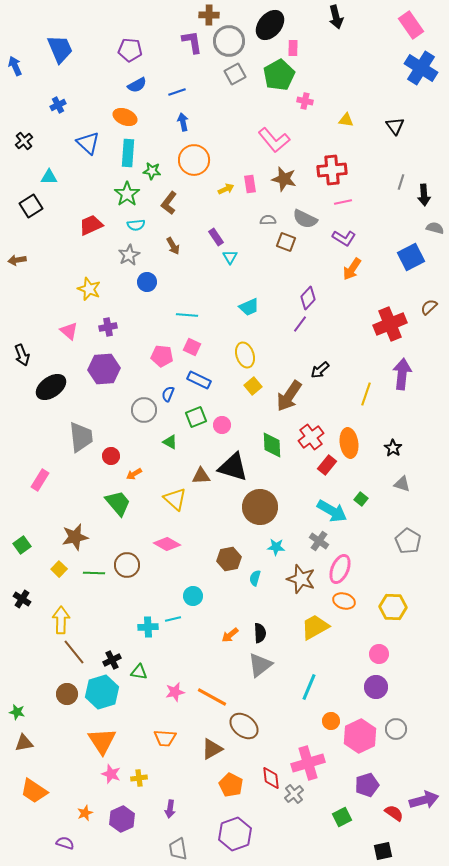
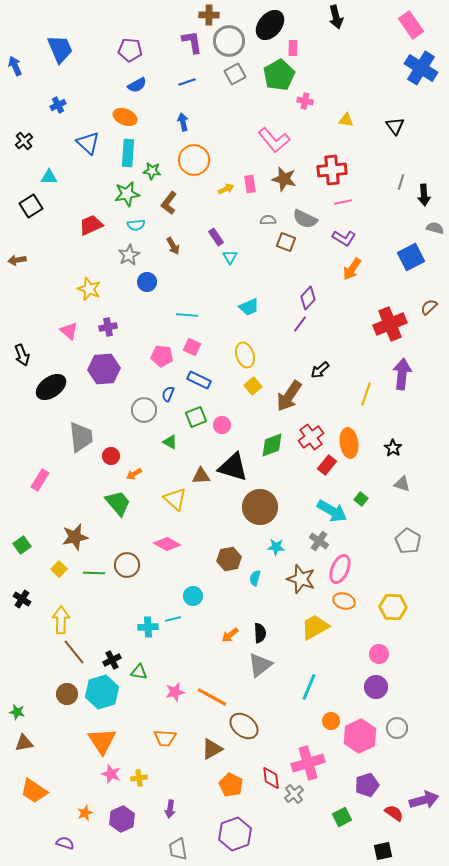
blue line at (177, 92): moved 10 px right, 10 px up
green star at (127, 194): rotated 25 degrees clockwise
green diamond at (272, 445): rotated 72 degrees clockwise
gray circle at (396, 729): moved 1 px right, 1 px up
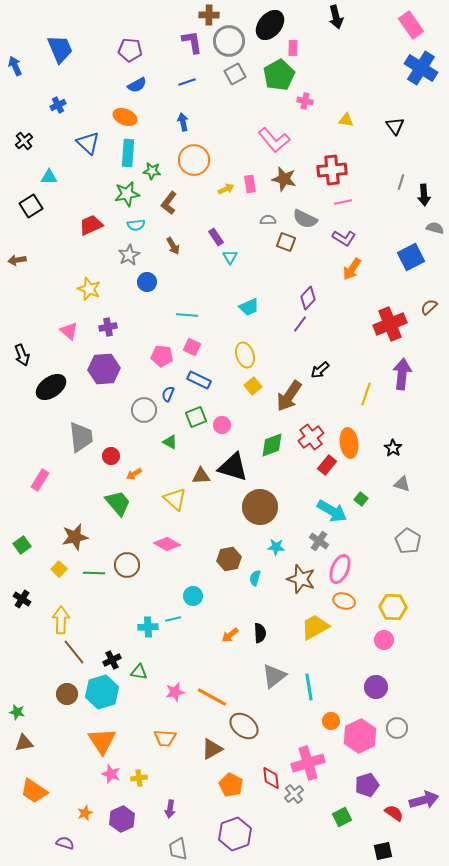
pink circle at (379, 654): moved 5 px right, 14 px up
gray triangle at (260, 665): moved 14 px right, 11 px down
cyan line at (309, 687): rotated 32 degrees counterclockwise
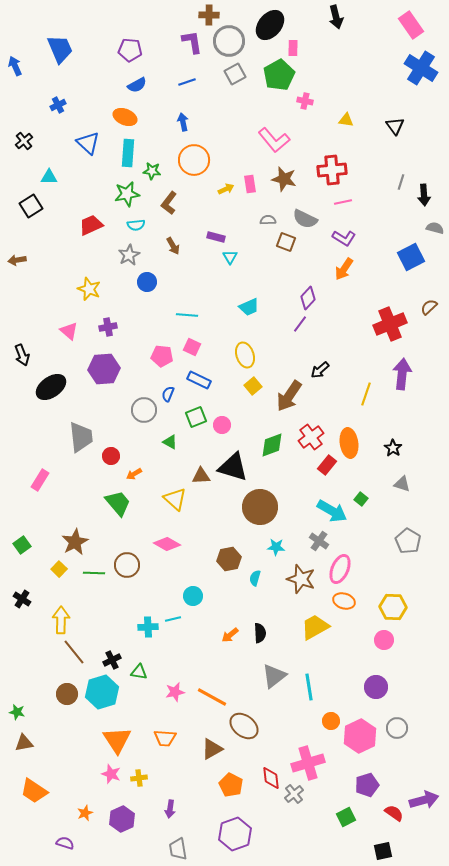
purple rectangle at (216, 237): rotated 42 degrees counterclockwise
orange arrow at (352, 269): moved 8 px left
brown star at (75, 537): moved 5 px down; rotated 16 degrees counterclockwise
orange triangle at (102, 741): moved 15 px right, 1 px up
green square at (342, 817): moved 4 px right
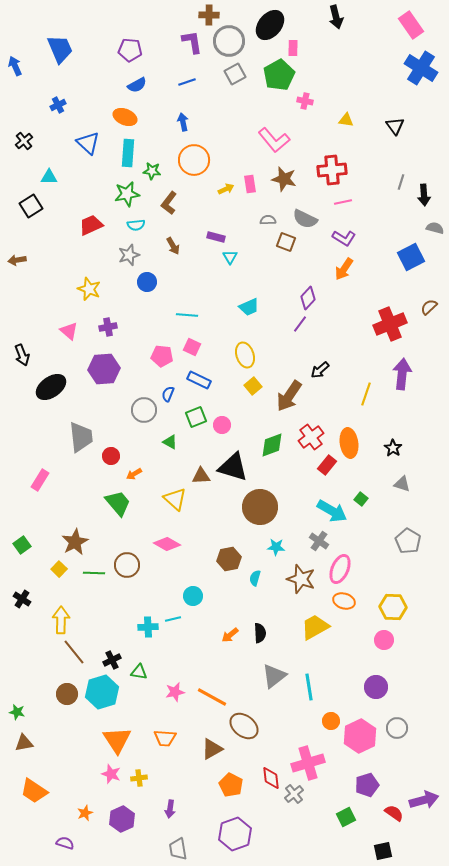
gray star at (129, 255): rotated 10 degrees clockwise
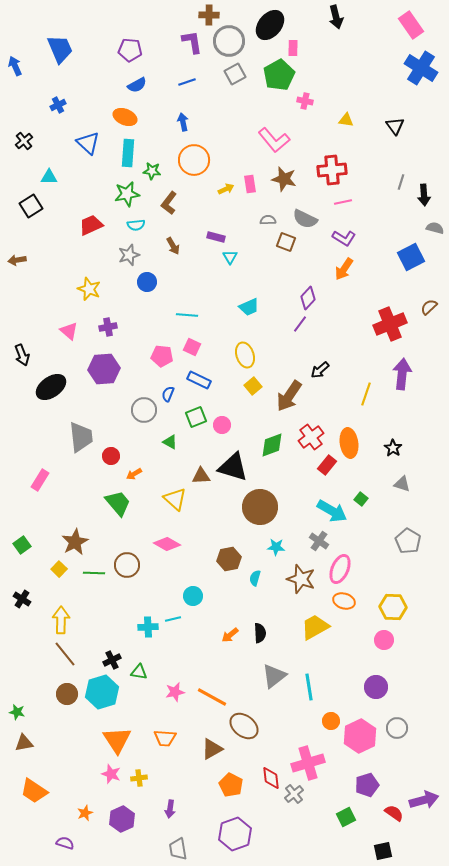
brown line at (74, 652): moved 9 px left, 2 px down
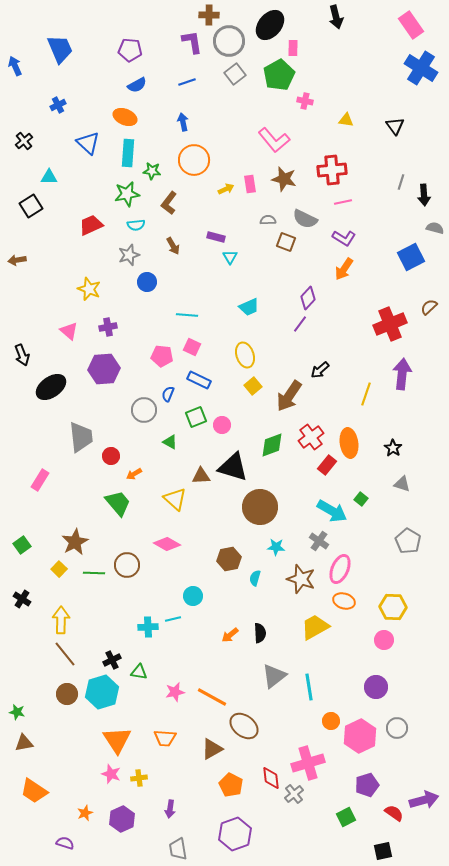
gray square at (235, 74): rotated 10 degrees counterclockwise
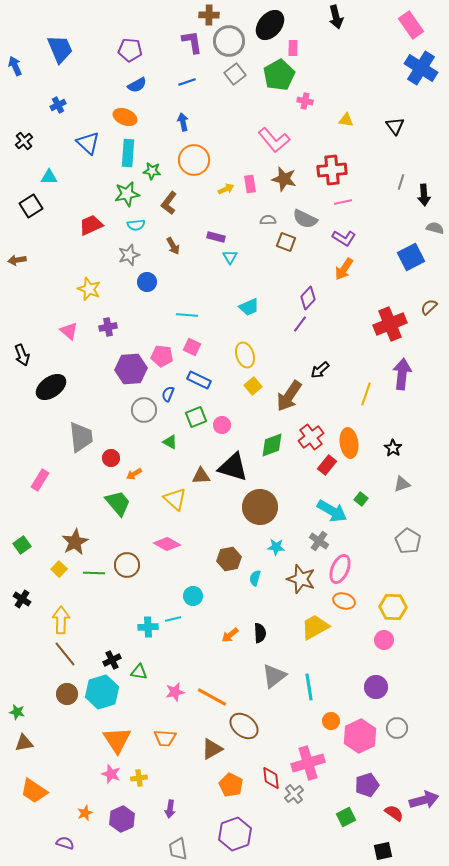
purple hexagon at (104, 369): moved 27 px right
red circle at (111, 456): moved 2 px down
gray triangle at (402, 484): rotated 36 degrees counterclockwise
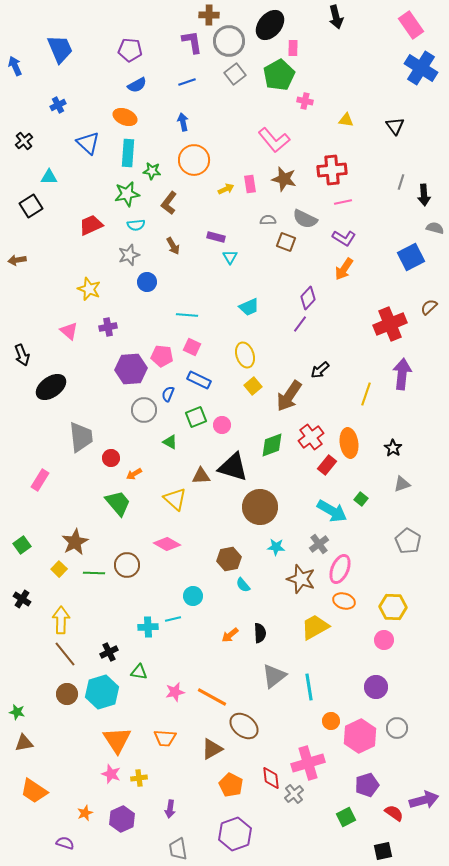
gray cross at (319, 541): moved 3 px down; rotated 18 degrees clockwise
cyan semicircle at (255, 578): moved 12 px left, 7 px down; rotated 56 degrees counterclockwise
black cross at (112, 660): moved 3 px left, 8 px up
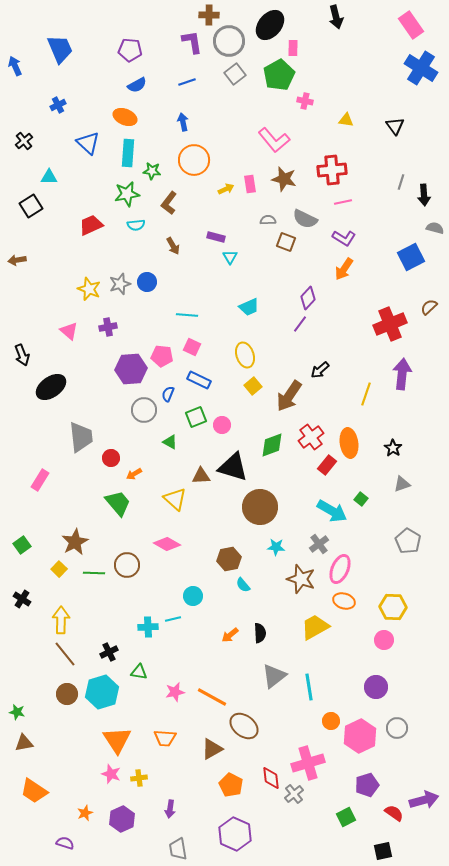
gray star at (129, 255): moved 9 px left, 29 px down
purple hexagon at (235, 834): rotated 16 degrees counterclockwise
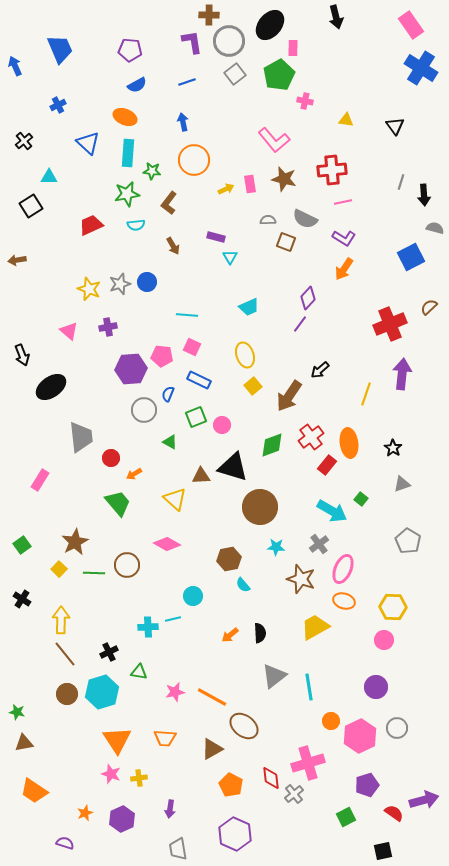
pink ellipse at (340, 569): moved 3 px right
